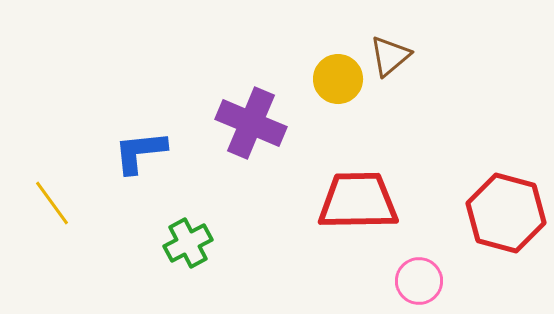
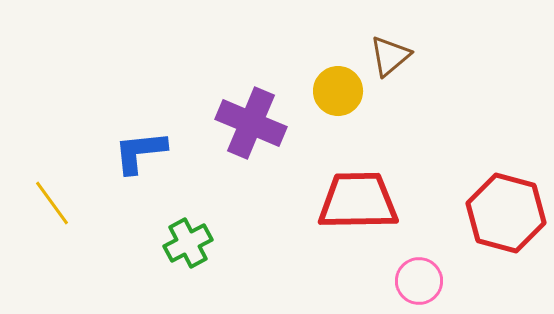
yellow circle: moved 12 px down
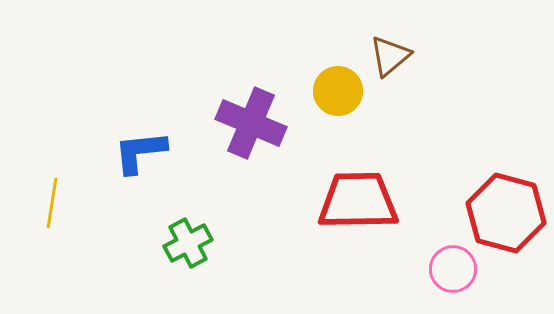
yellow line: rotated 45 degrees clockwise
pink circle: moved 34 px right, 12 px up
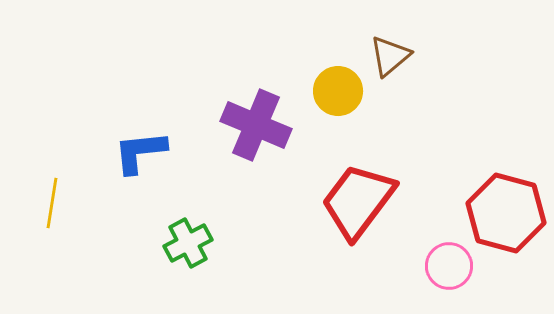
purple cross: moved 5 px right, 2 px down
red trapezoid: rotated 52 degrees counterclockwise
pink circle: moved 4 px left, 3 px up
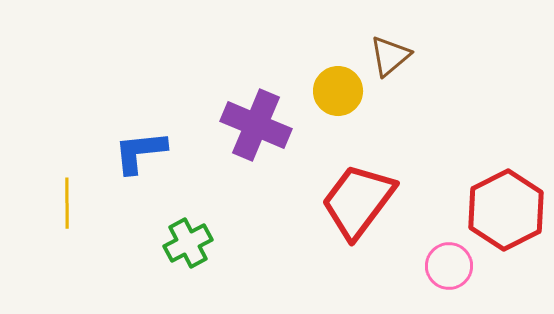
yellow line: moved 15 px right; rotated 9 degrees counterclockwise
red hexagon: moved 3 px up; rotated 18 degrees clockwise
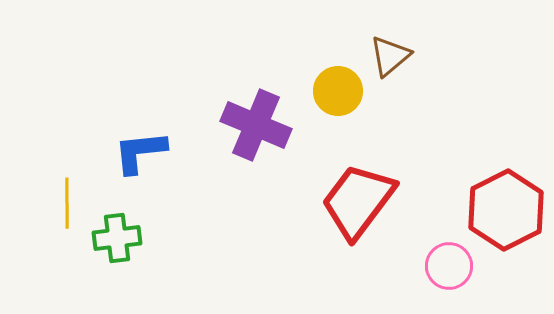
green cross: moved 71 px left, 5 px up; rotated 21 degrees clockwise
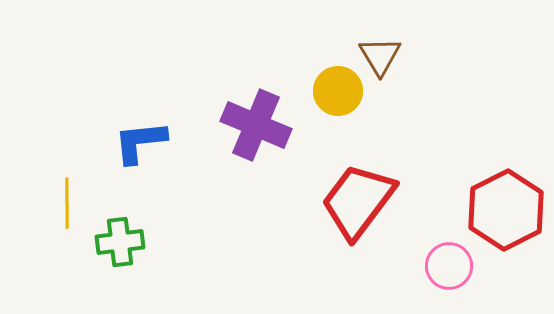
brown triangle: moved 10 px left; rotated 21 degrees counterclockwise
blue L-shape: moved 10 px up
green cross: moved 3 px right, 4 px down
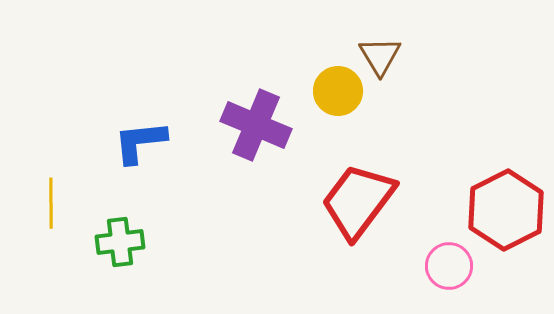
yellow line: moved 16 px left
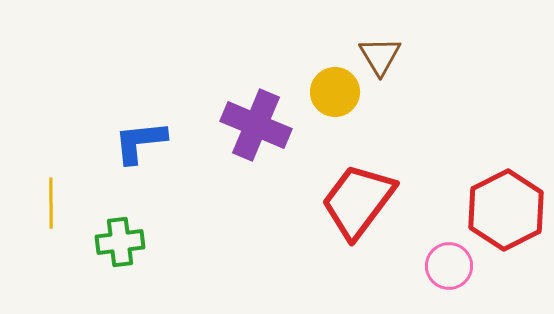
yellow circle: moved 3 px left, 1 px down
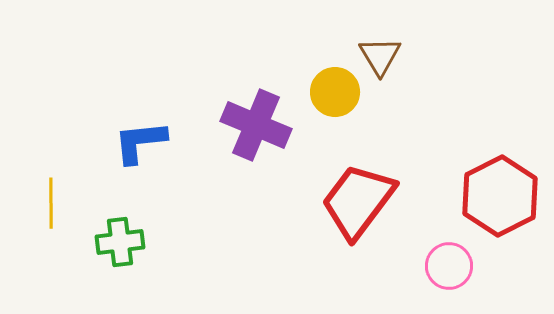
red hexagon: moved 6 px left, 14 px up
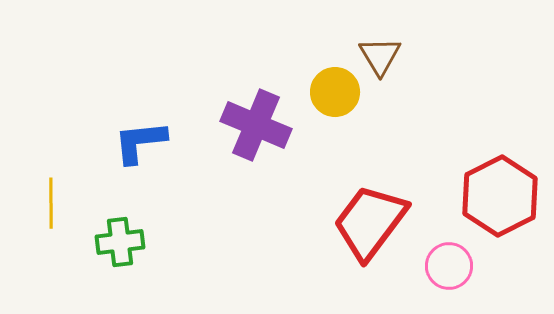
red trapezoid: moved 12 px right, 21 px down
